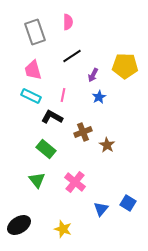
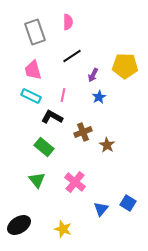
green rectangle: moved 2 px left, 2 px up
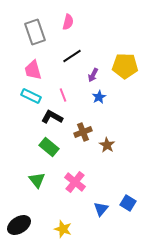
pink semicircle: rotated 14 degrees clockwise
pink line: rotated 32 degrees counterclockwise
green rectangle: moved 5 px right
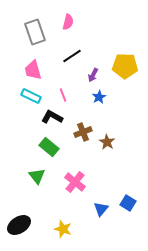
brown star: moved 3 px up
green triangle: moved 4 px up
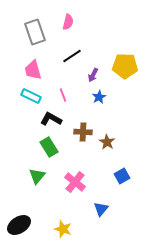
black L-shape: moved 1 px left, 2 px down
brown cross: rotated 24 degrees clockwise
green rectangle: rotated 18 degrees clockwise
green triangle: rotated 18 degrees clockwise
blue square: moved 6 px left, 27 px up; rotated 28 degrees clockwise
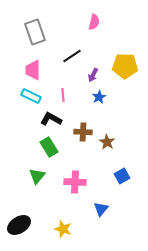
pink semicircle: moved 26 px right
pink trapezoid: rotated 15 degrees clockwise
pink line: rotated 16 degrees clockwise
pink cross: rotated 35 degrees counterclockwise
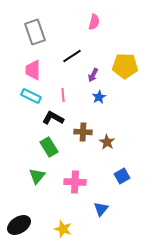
black L-shape: moved 2 px right, 1 px up
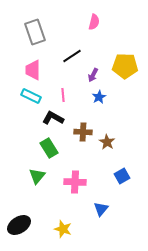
green rectangle: moved 1 px down
